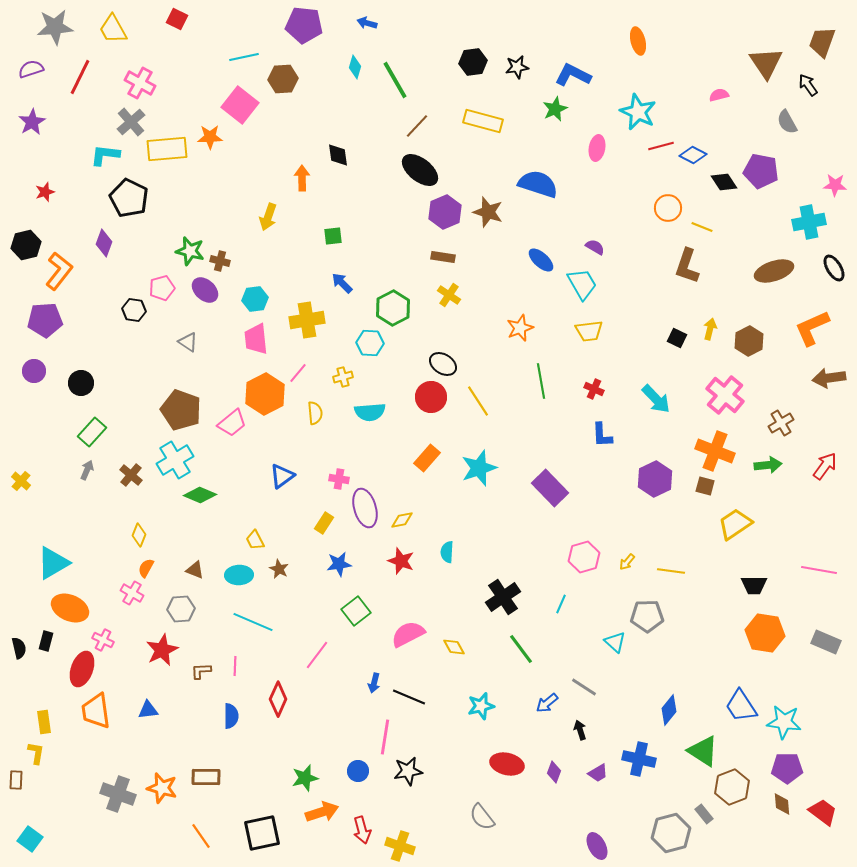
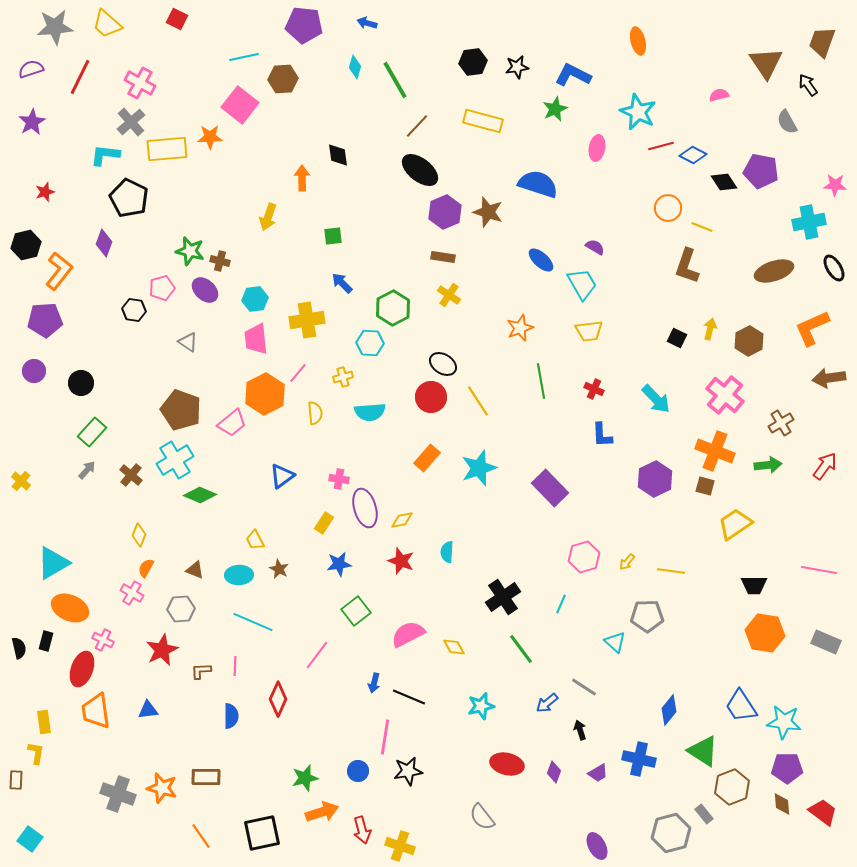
yellow trapezoid at (113, 29): moved 6 px left, 5 px up; rotated 20 degrees counterclockwise
gray arrow at (87, 470): rotated 18 degrees clockwise
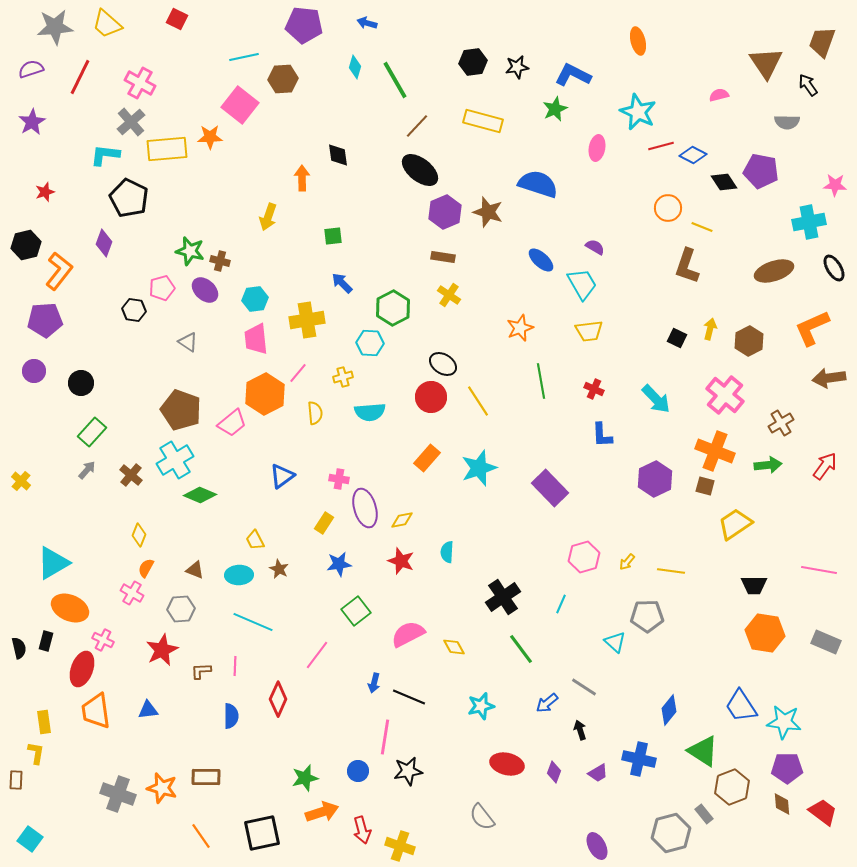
gray semicircle at (787, 122): rotated 60 degrees counterclockwise
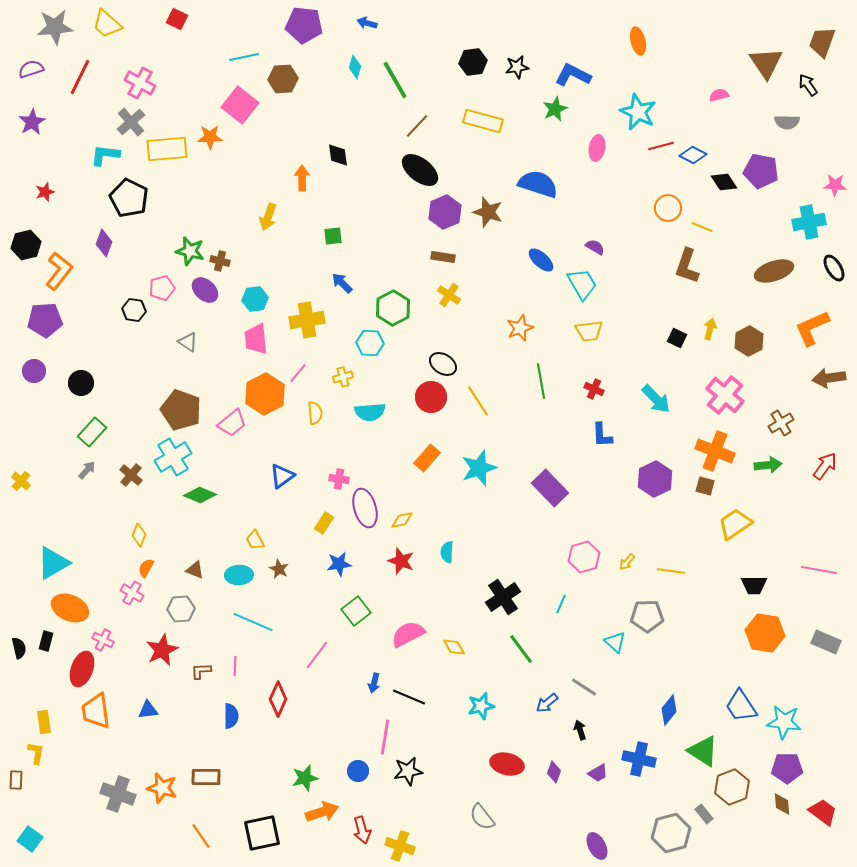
cyan cross at (175, 460): moved 2 px left, 3 px up
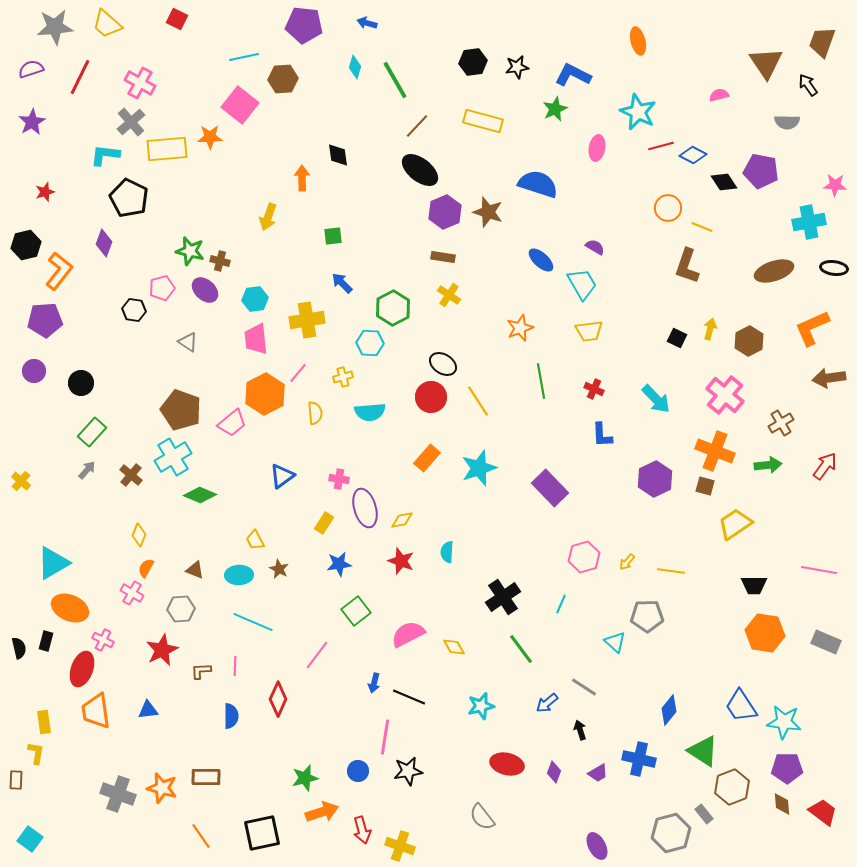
black ellipse at (834, 268): rotated 52 degrees counterclockwise
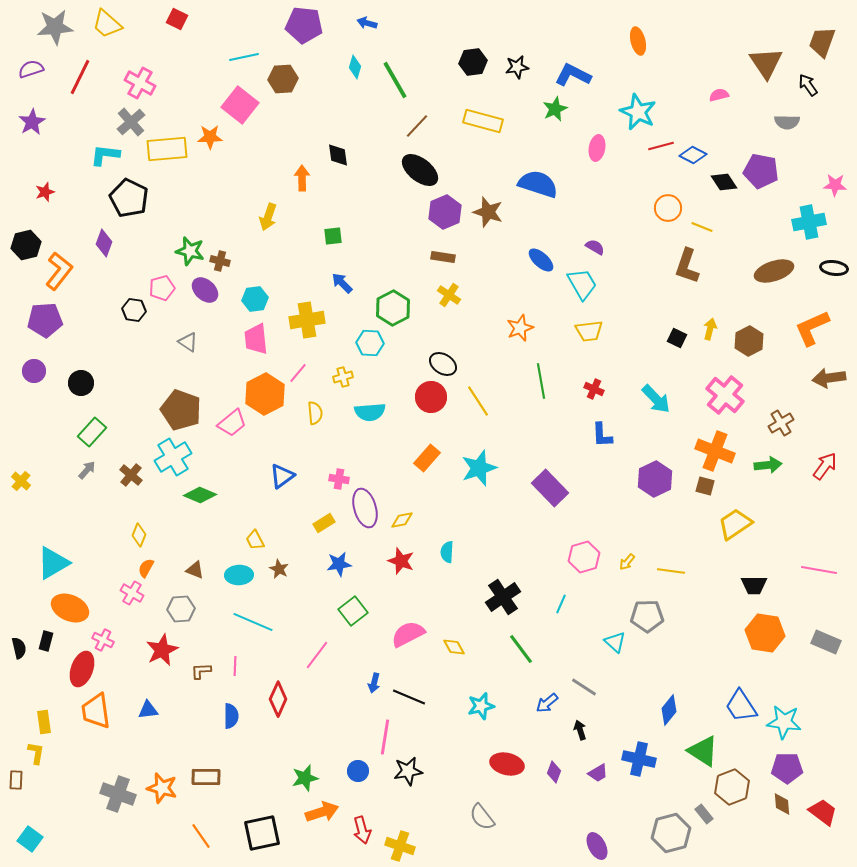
yellow rectangle at (324, 523): rotated 25 degrees clockwise
green square at (356, 611): moved 3 px left
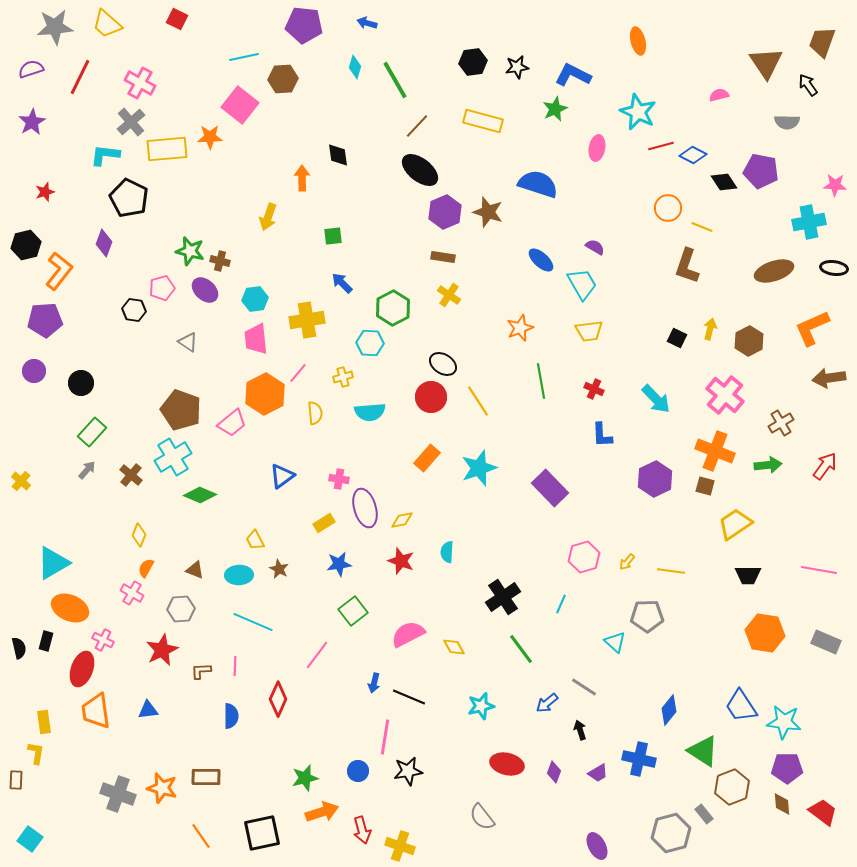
black trapezoid at (754, 585): moved 6 px left, 10 px up
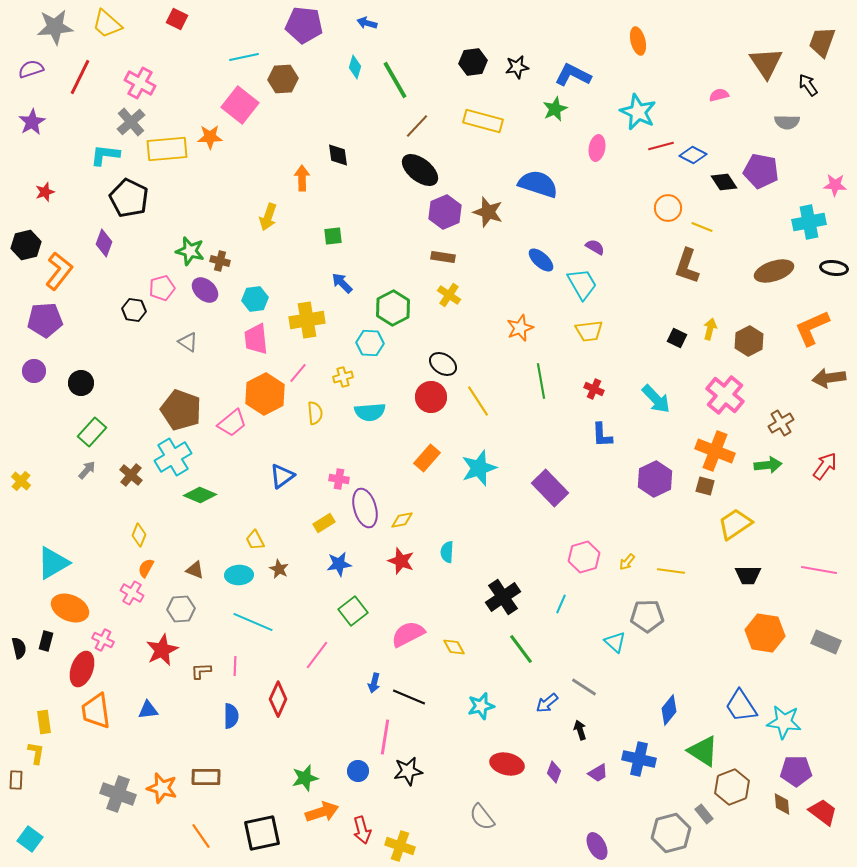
purple pentagon at (787, 768): moved 9 px right, 3 px down
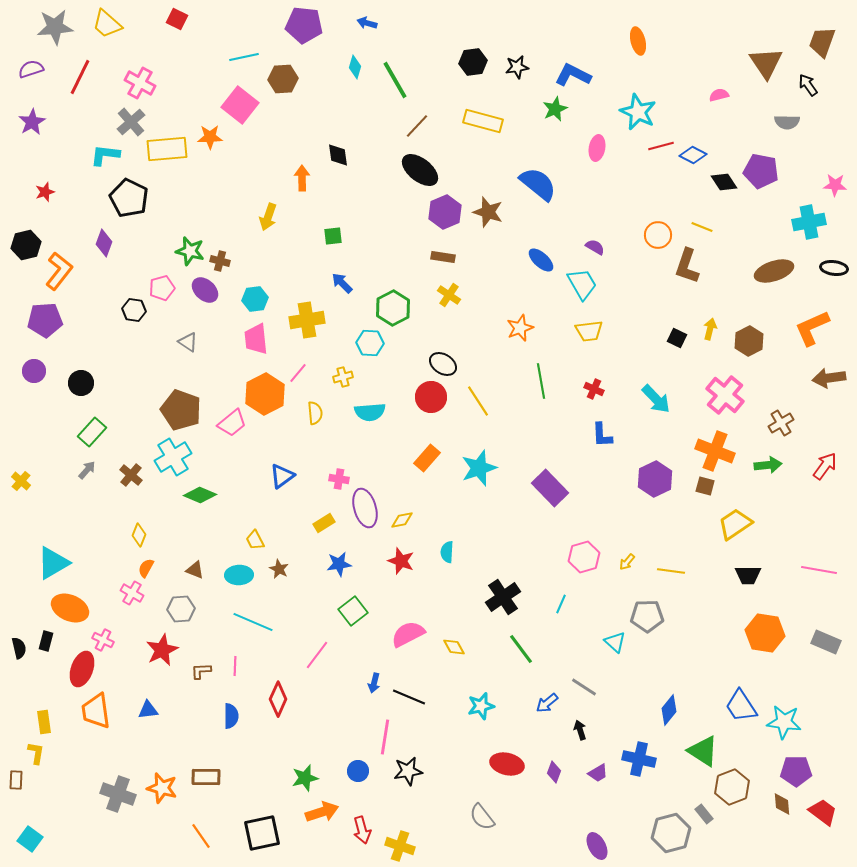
blue semicircle at (538, 184): rotated 21 degrees clockwise
orange circle at (668, 208): moved 10 px left, 27 px down
